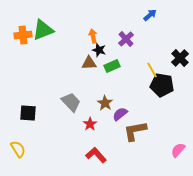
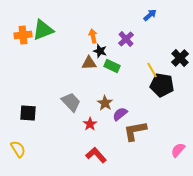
black star: moved 1 px right, 1 px down
green rectangle: rotated 49 degrees clockwise
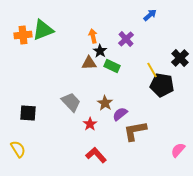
black star: rotated 16 degrees clockwise
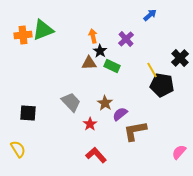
pink semicircle: moved 1 px right, 2 px down
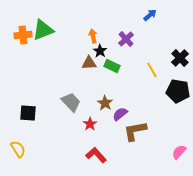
black pentagon: moved 16 px right, 6 px down
